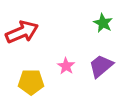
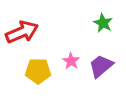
pink star: moved 5 px right, 5 px up
yellow pentagon: moved 7 px right, 11 px up
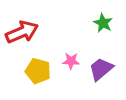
pink star: rotated 30 degrees counterclockwise
purple trapezoid: moved 3 px down
yellow pentagon: rotated 15 degrees clockwise
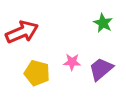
pink star: moved 1 px right, 1 px down
yellow pentagon: moved 1 px left, 2 px down
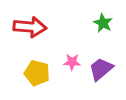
red arrow: moved 8 px right, 5 px up; rotated 28 degrees clockwise
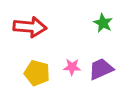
pink star: moved 5 px down
purple trapezoid: rotated 16 degrees clockwise
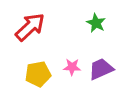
green star: moved 7 px left
red arrow: rotated 48 degrees counterclockwise
yellow pentagon: moved 1 px right, 1 px down; rotated 25 degrees counterclockwise
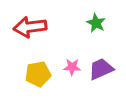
red arrow: rotated 144 degrees counterclockwise
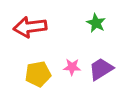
purple trapezoid: rotated 8 degrees counterclockwise
